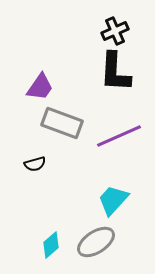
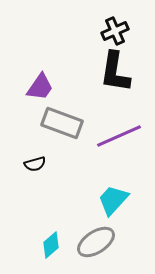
black L-shape: rotated 6 degrees clockwise
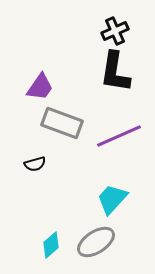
cyan trapezoid: moved 1 px left, 1 px up
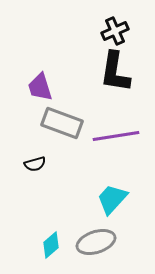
purple trapezoid: rotated 128 degrees clockwise
purple line: moved 3 px left; rotated 15 degrees clockwise
gray ellipse: rotated 15 degrees clockwise
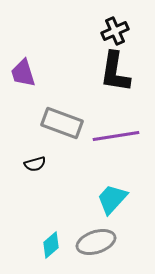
purple trapezoid: moved 17 px left, 14 px up
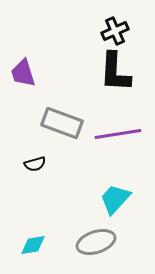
black L-shape: rotated 6 degrees counterclockwise
purple line: moved 2 px right, 2 px up
cyan trapezoid: moved 3 px right
cyan diamond: moved 18 px left; rotated 32 degrees clockwise
